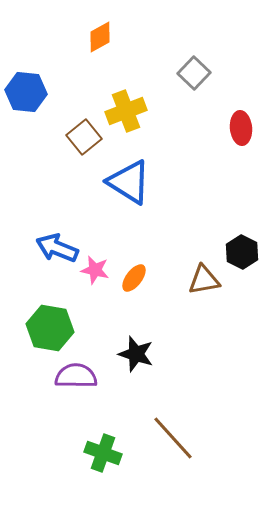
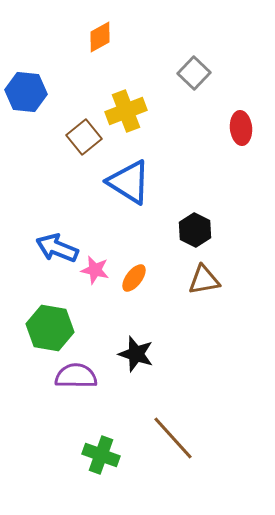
black hexagon: moved 47 px left, 22 px up
green cross: moved 2 px left, 2 px down
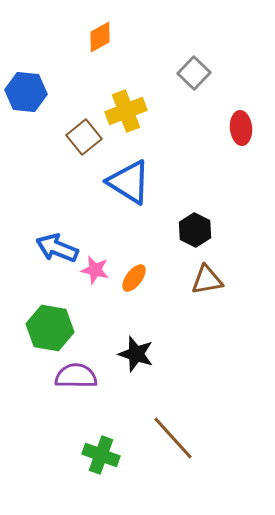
brown triangle: moved 3 px right
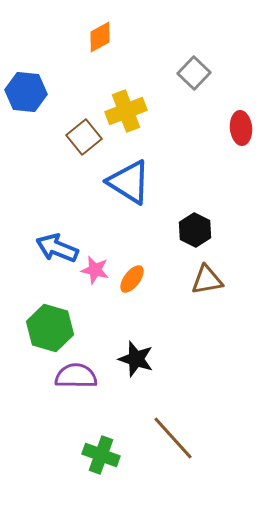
orange ellipse: moved 2 px left, 1 px down
green hexagon: rotated 6 degrees clockwise
black star: moved 5 px down
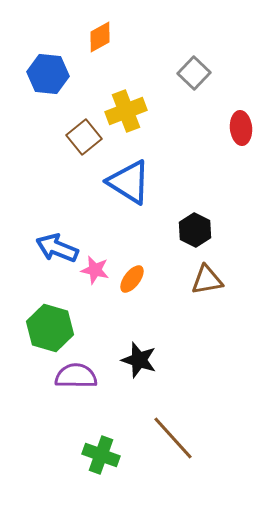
blue hexagon: moved 22 px right, 18 px up
black star: moved 3 px right, 1 px down
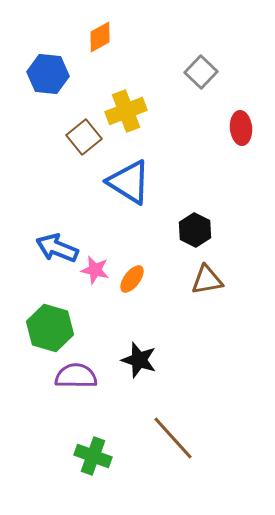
gray square: moved 7 px right, 1 px up
green cross: moved 8 px left, 1 px down
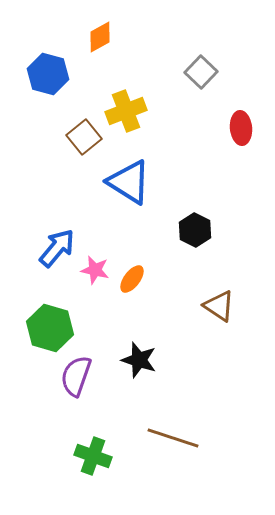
blue hexagon: rotated 9 degrees clockwise
blue arrow: rotated 108 degrees clockwise
brown triangle: moved 12 px right, 26 px down; rotated 44 degrees clockwise
purple semicircle: rotated 72 degrees counterclockwise
brown line: rotated 30 degrees counterclockwise
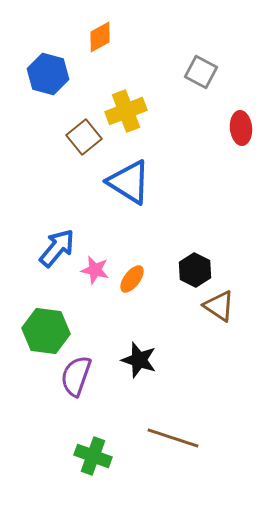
gray square: rotated 16 degrees counterclockwise
black hexagon: moved 40 px down
green hexagon: moved 4 px left, 3 px down; rotated 9 degrees counterclockwise
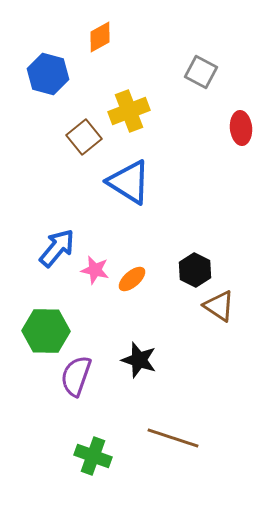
yellow cross: moved 3 px right
orange ellipse: rotated 12 degrees clockwise
green hexagon: rotated 6 degrees counterclockwise
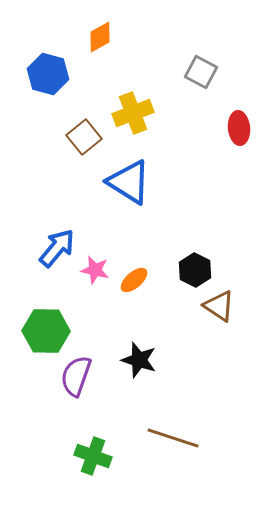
yellow cross: moved 4 px right, 2 px down
red ellipse: moved 2 px left
orange ellipse: moved 2 px right, 1 px down
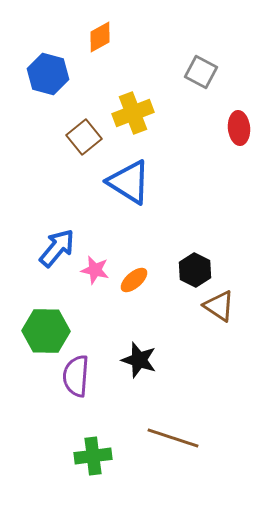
purple semicircle: rotated 15 degrees counterclockwise
green cross: rotated 27 degrees counterclockwise
